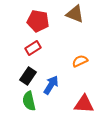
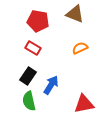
red rectangle: rotated 63 degrees clockwise
orange semicircle: moved 13 px up
red triangle: rotated 15 degrees counterclockwise
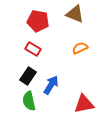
red rectangle: moved 1 px down
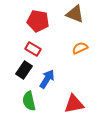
black rectangle: moved 4 px left, 6 px up
blue arrow: moved 4 px left, 6 px up
red triangle: moved 10 px left
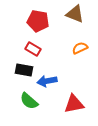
black rectangle: rotated 66 degrees clockwise
blue arrow: moved 2 px down; rotated 132 degrees counterclockwise
green semicircle: rotated 36 degrees counterclockwise
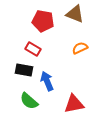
red pentagon: moved 5 px right
blue arrow: rotated 78 degrees clockwise
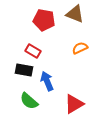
red pentagon: moved 1 px right, 1 px up
red rectangle: moved 2 px down
red triangle: rotated 20 degrees counterclockwise
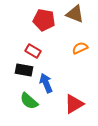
blue arrow: moved 1 px left, 2 px down
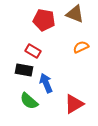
orange semicircle: moved 1 px right, 1 px up
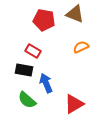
green semicircle: moved 2 px left, 1 px up
